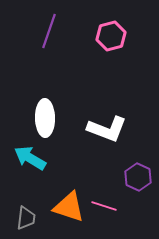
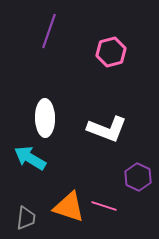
pink hexagon: moved 16 px down
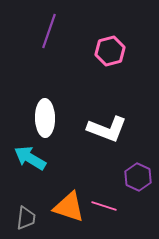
pink hexagon: moved 1 px left, 1 px up
